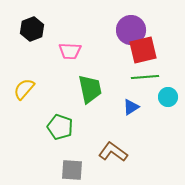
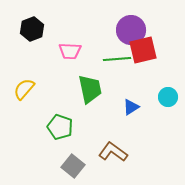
green line: moved 28 px left, 18 px up
gray square: moved 1 px right, 4 px up; rotated 35 degrees clockwise
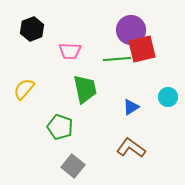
red square: moved 1 px left, 1 px up
green trapezoid: moved 5 px left
brown L-shape: moved 18 px right, 4 px up
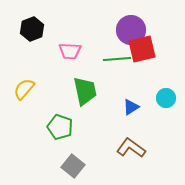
green trapezoid: moved 2 px down
cyan circle: moved 2 px left, 1 px down
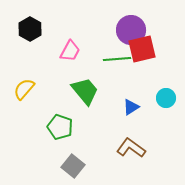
black hexagon: moved 2 px left; rotated 10 degrees counterclockwise
pink trapezoid: rotated 65 degrees counterclockwise
green trapezoid: rotated 28 degrees counterclockwise
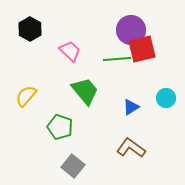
pink trapezoid: rotated 75 degrees counterclockwise
yellow semicircle: moved 2 px right, 7 px down
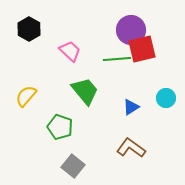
black hexagon: moved 1 px left
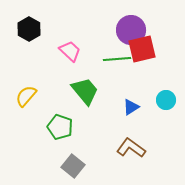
cyan circle: moved 2 px down
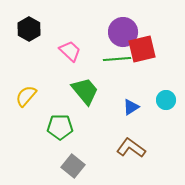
purple circle: moved 8 px left, 2 px down
green pentagon: rotated 20 degrees counterclockwise
